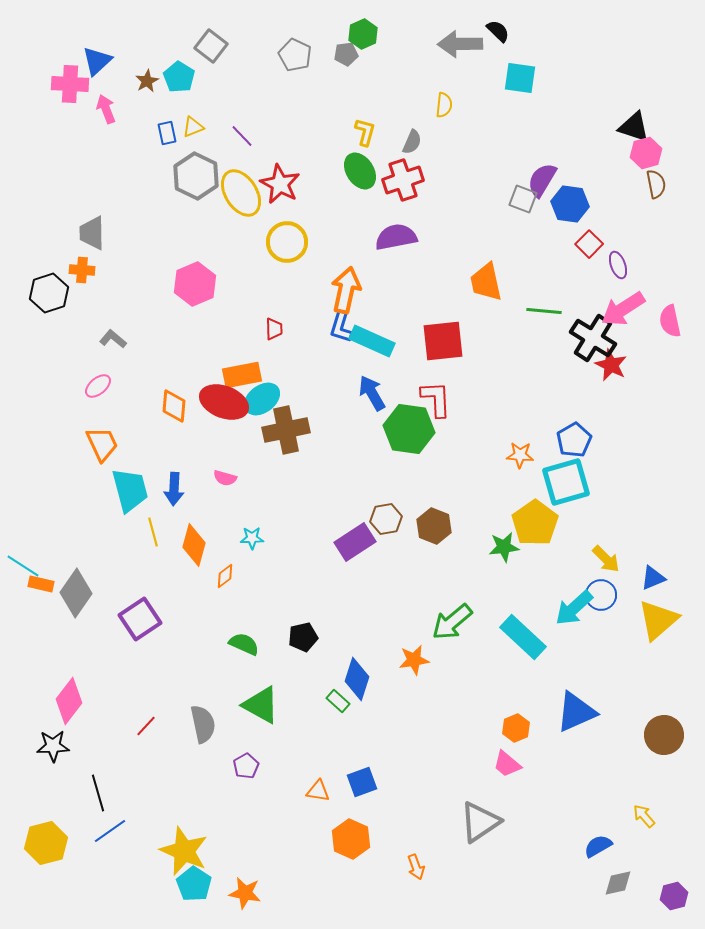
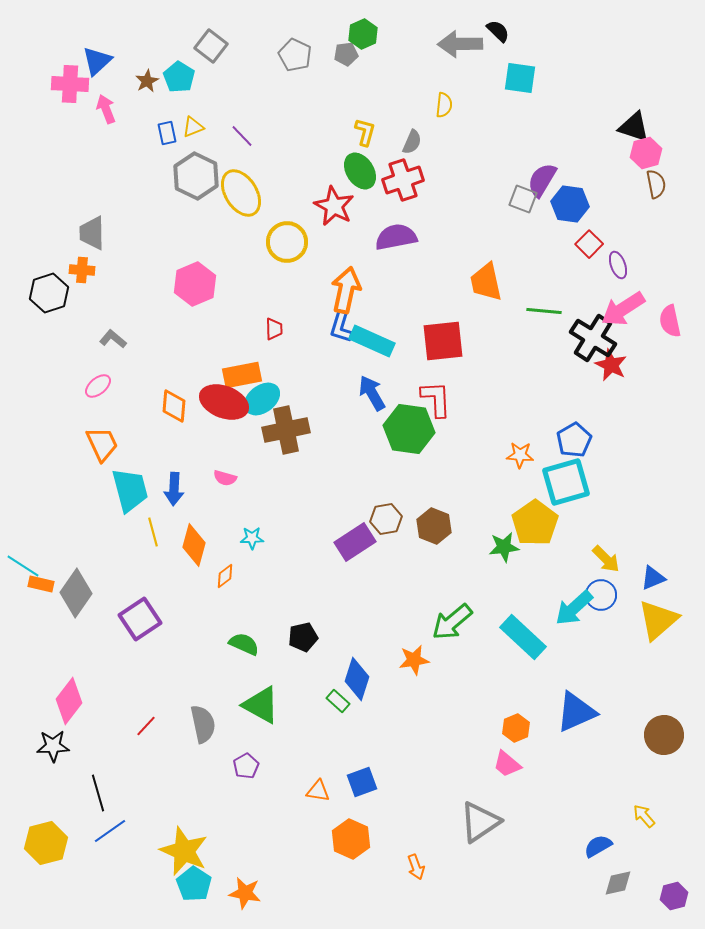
red star at (280, 184): moved 54 px right, 22 px down
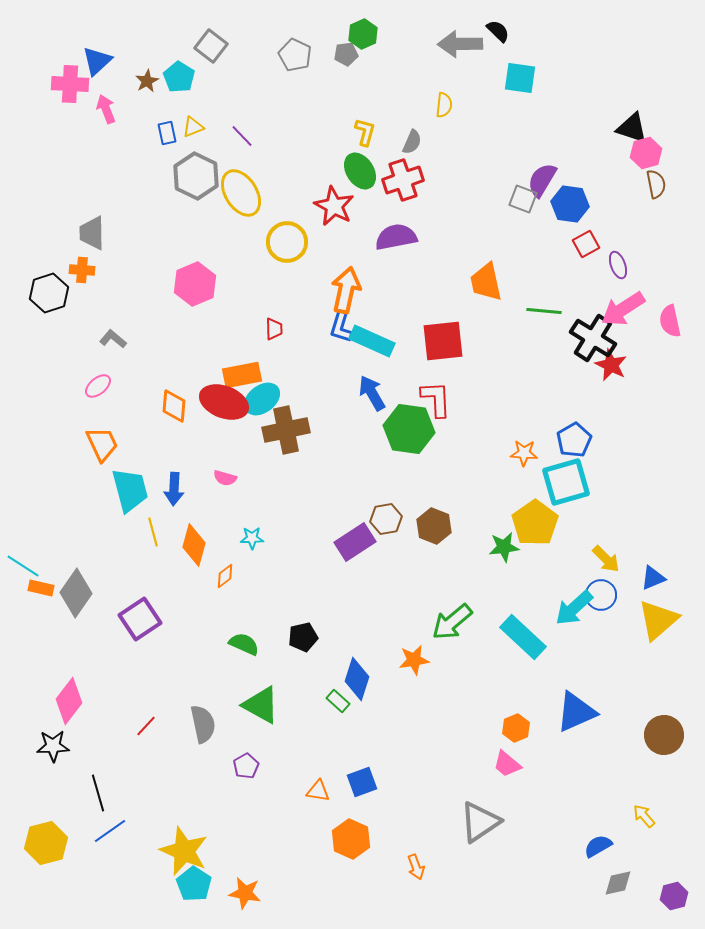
black triangle at (634, 127): moved 2 px left, 1 px down
red square at (589, 244): moved 3 px left; rotated 16 degrees clockwise
orange star at (520, 455): moved 4 px right, 2 px up
orange rectangle at (41, 584): moved 4 px down
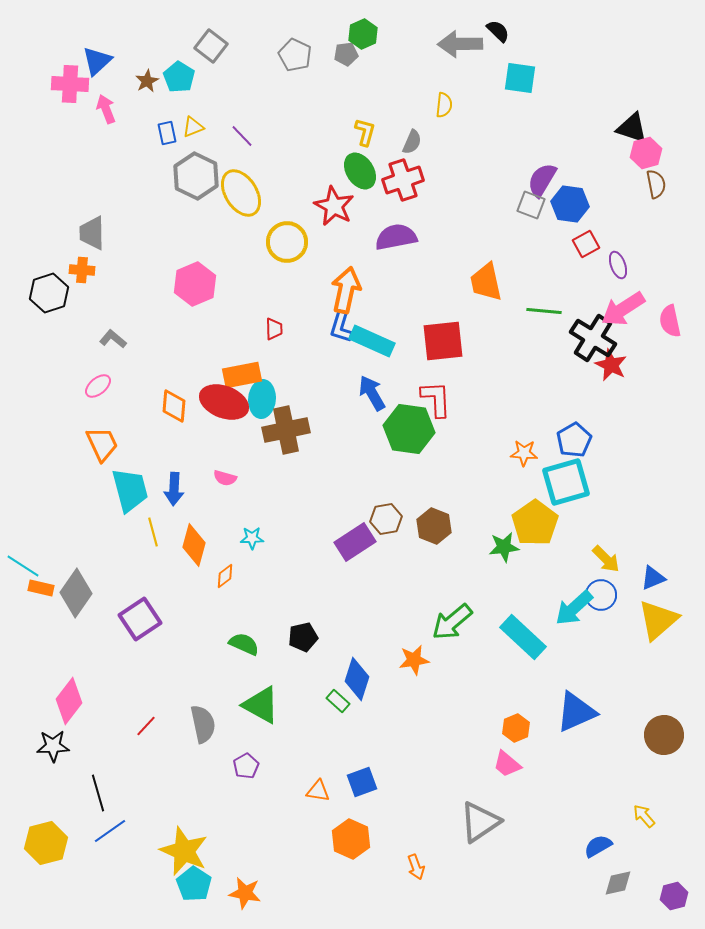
gray square at (523, 199): moved 8 px right, 6 px down
cyan ellipse at (262, 399): rotated 48 degrees counterclockwise
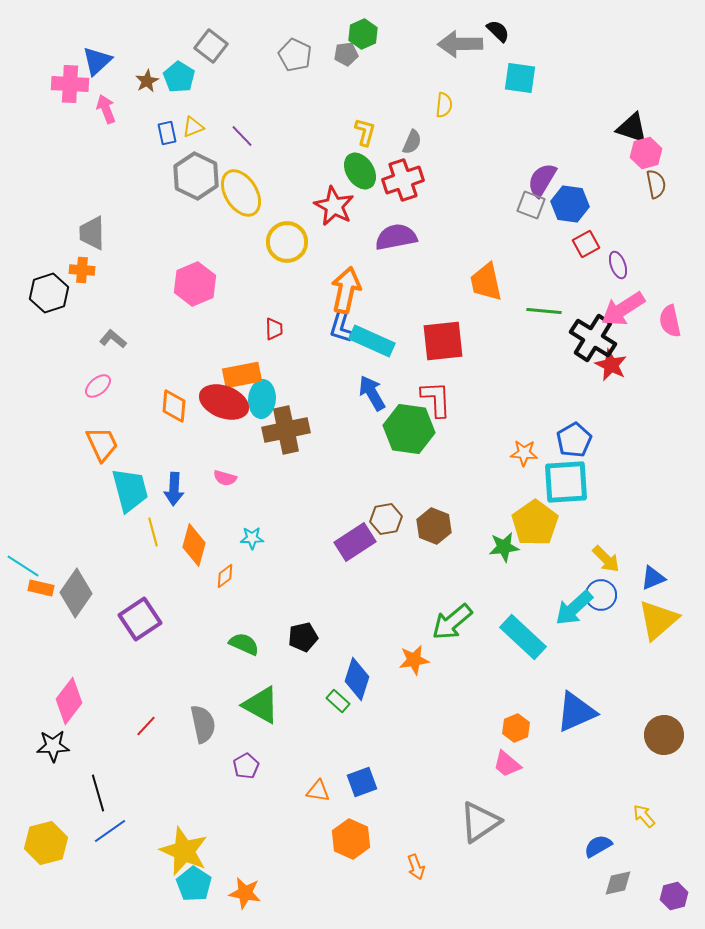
cyan square at (566, 482): rotated 12 degrees clockwise
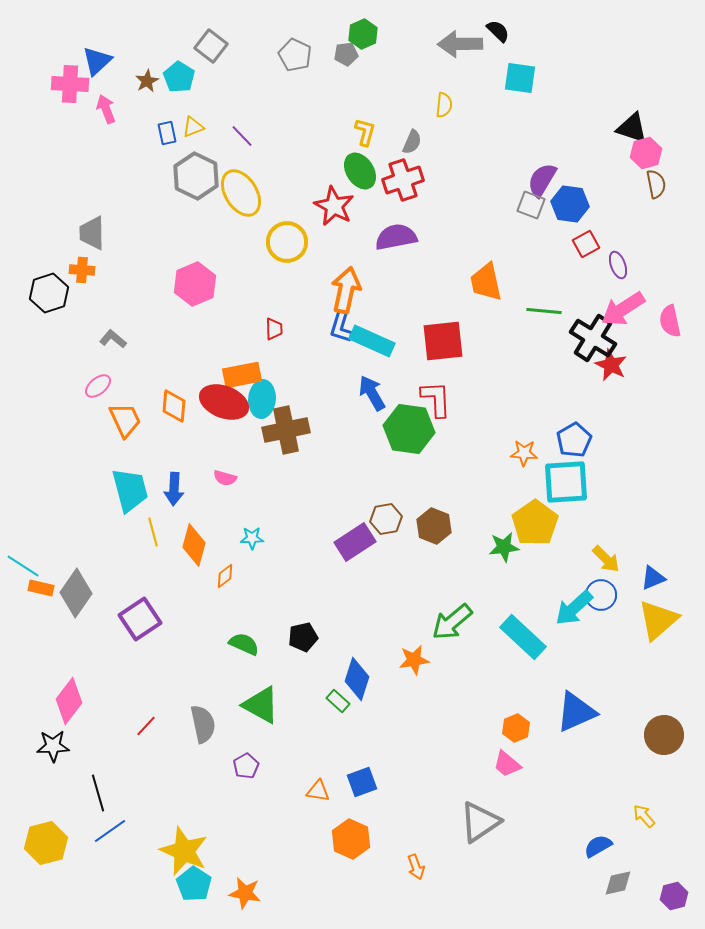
orange trapezoid at (102, 444): moved 23 px right, 24 px up
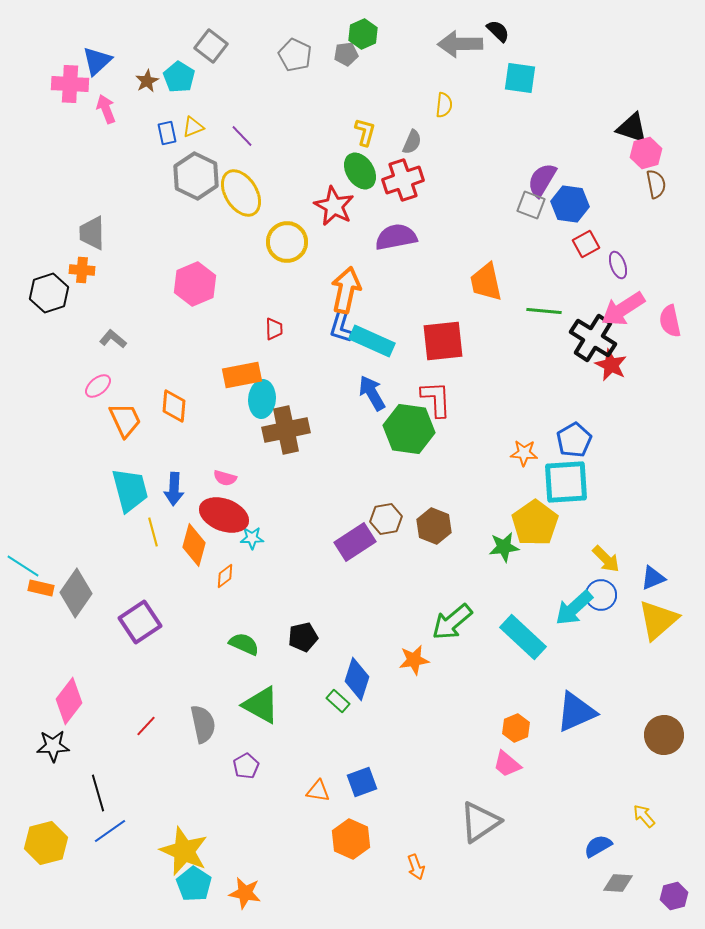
red ellipse at (224, 402): moved 113 px down
purple square at (140, 619): moved 3 px down
gray diamond at (618, 883): rotated 16 degrees clockwise
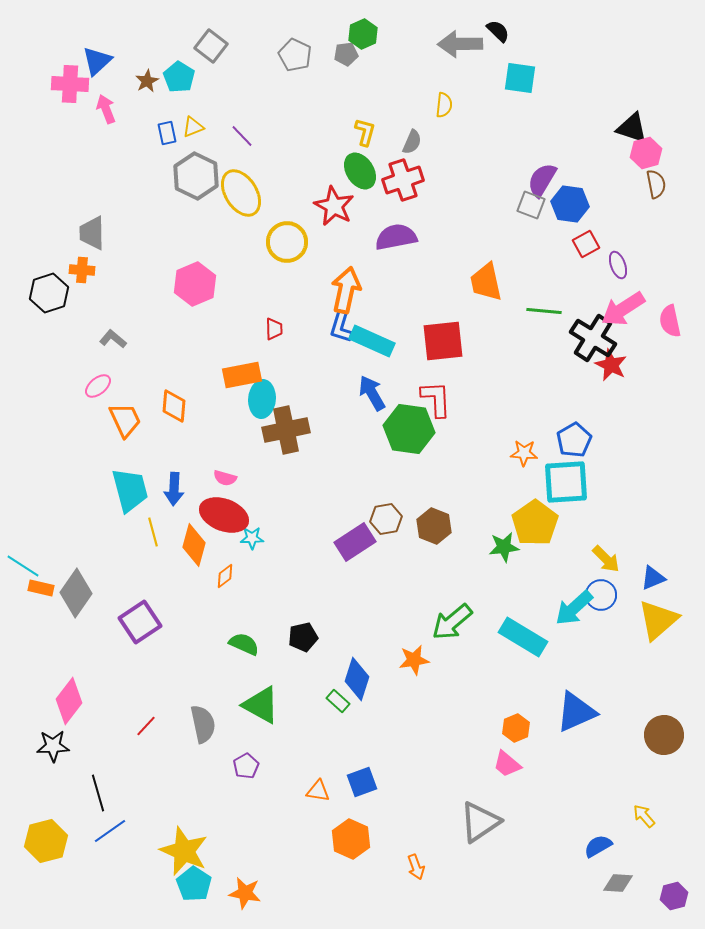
cyan rectangle at (523, 637): rotated 12 degrees counterclockwise
yellow hexagon at (46, 843): moved 2 px up
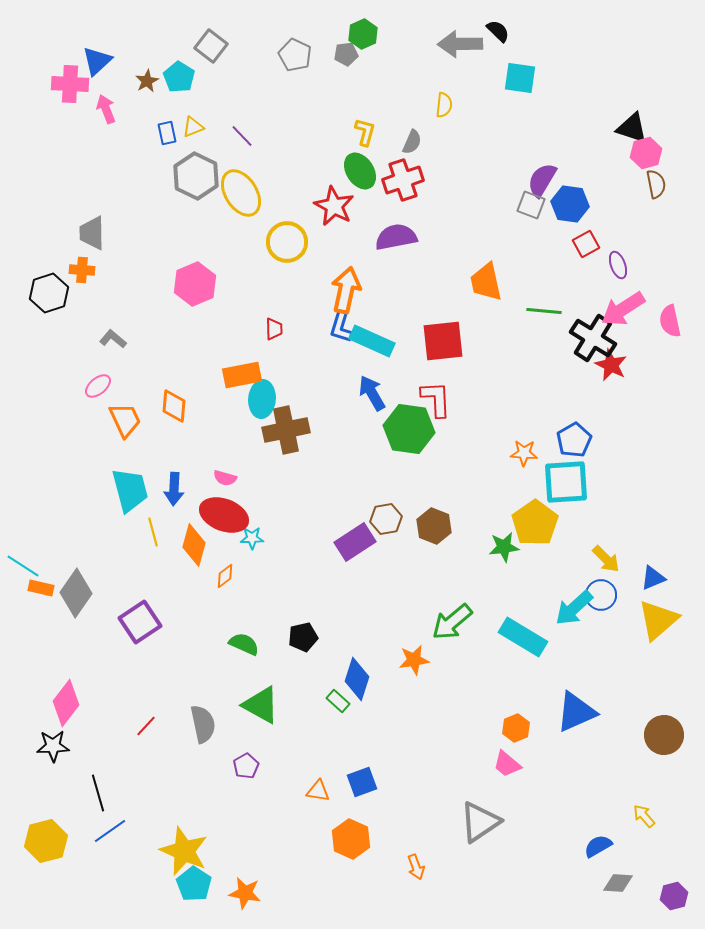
pink diamond at (69, 701): moved 3 px left, 2 px down
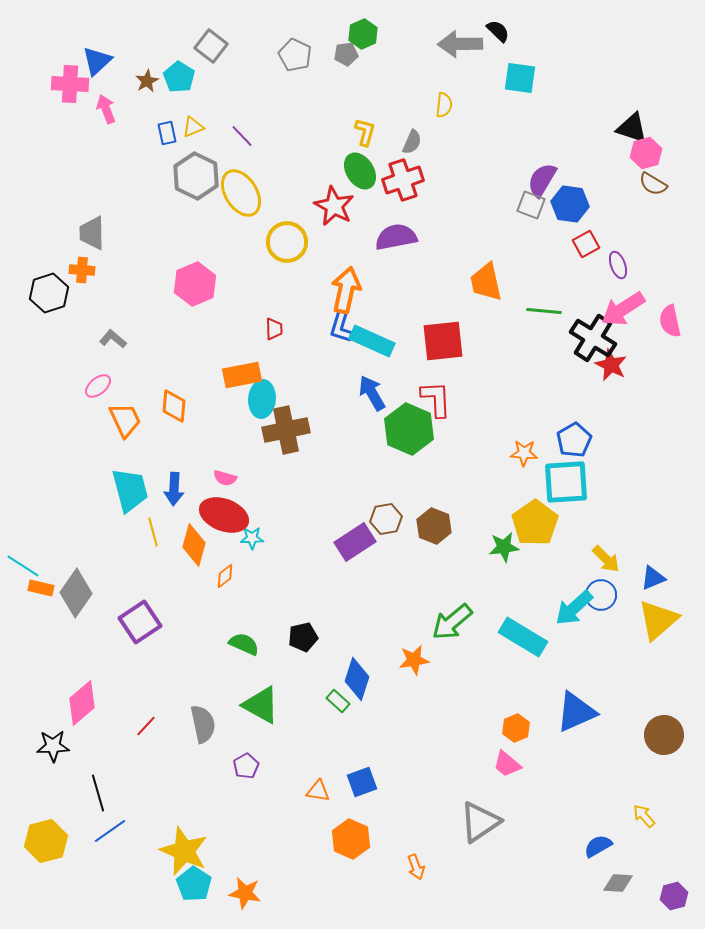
brown semicircle at (656, 184): moved 3 px left; rotated 132 degrees clockwise
green hexagon at (409, 429): rotated 15 degrees clockwise
pink diamond at (66, 703): moved 16 px right; rotated 12 degrees clockwise
